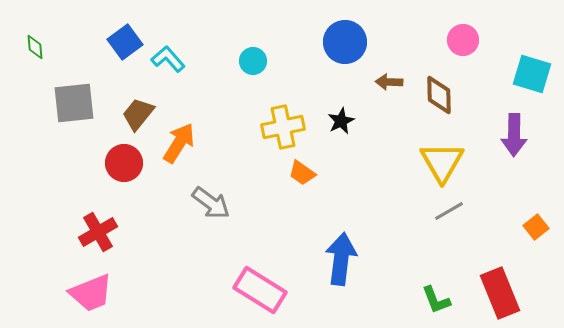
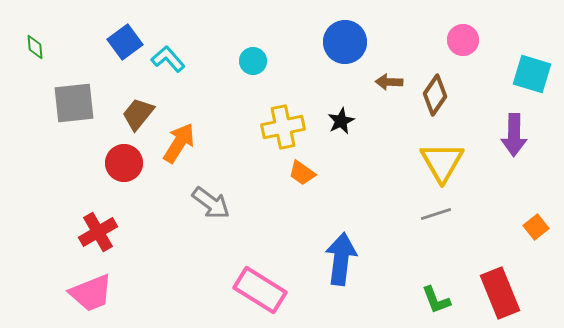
brown diamond: moved 4 px left; rotated 36 degrees clockwise
gray line: moved 13 px left, 3 px down; rotated 12 degrees clockwise
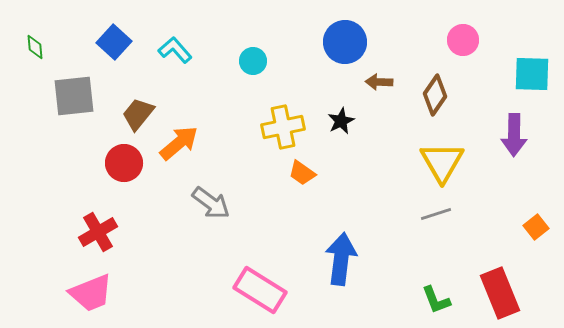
blue square: moved 11 px left; rotated 12 degrees counterclockwise
cyan L-shape: moved 7 px right, 9 px up
cyan square: rotated 15 degrees counterclockwise
brown arrow: moved 10 px left
gray square: moved 7 px up
orange arrow: rotated 18 degrees clockwise
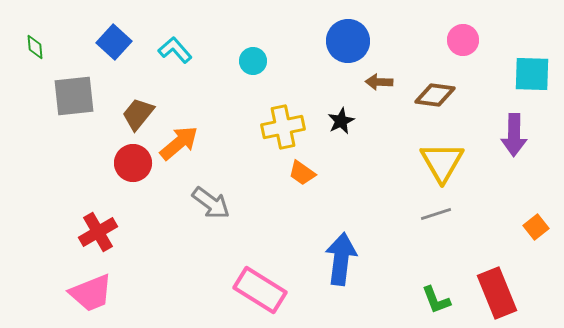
blue circle: moved 3 px right, 1 px up
brown diamond: rotated 63 degrees clockwise
red circle: moved 9 px right
red rectangle: moved 3 px left
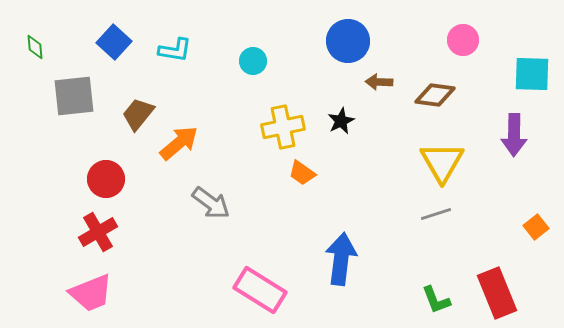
cyan L-shape: rotated 140 degrees clockwise
red circle: moved 27 px left, 16 px down
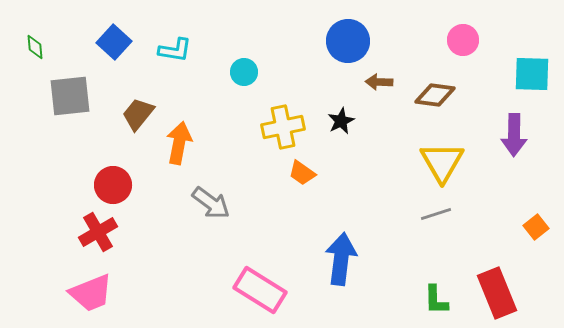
cyan circle: moved 9 px left, 11 px down
gray square: moved 4 px left
orange arrow: rotated 39 degrees counterclockwise
red circle: moved 7 px right, 6 px down
green L-shape: rotated 20 degrees clockwise
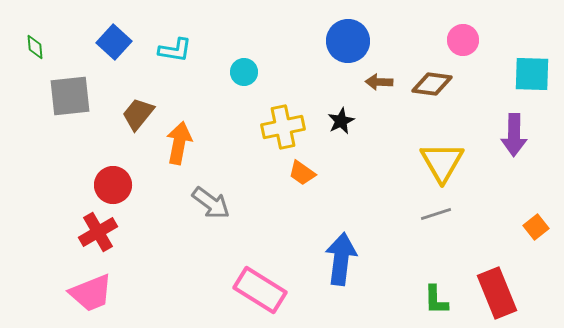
brown diamond: moved 3 px left, 11 px up
